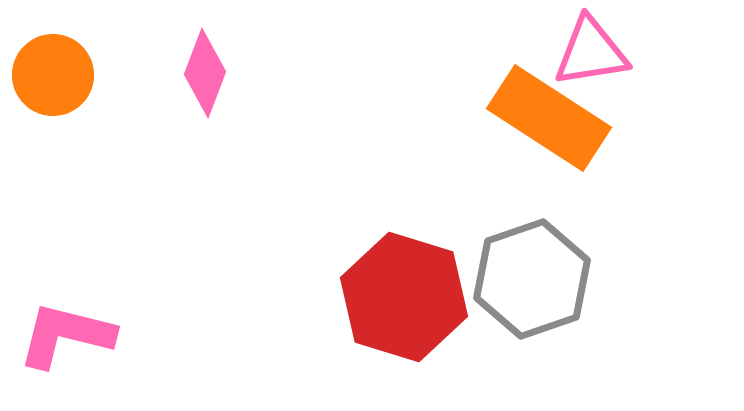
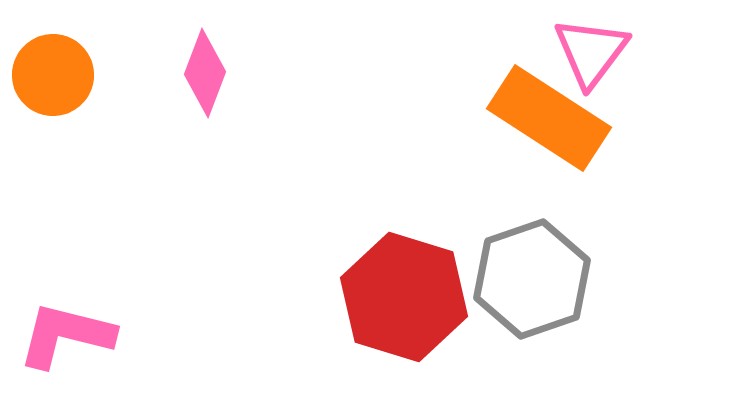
pink triangle: rotated 44 degrees counterclockwise
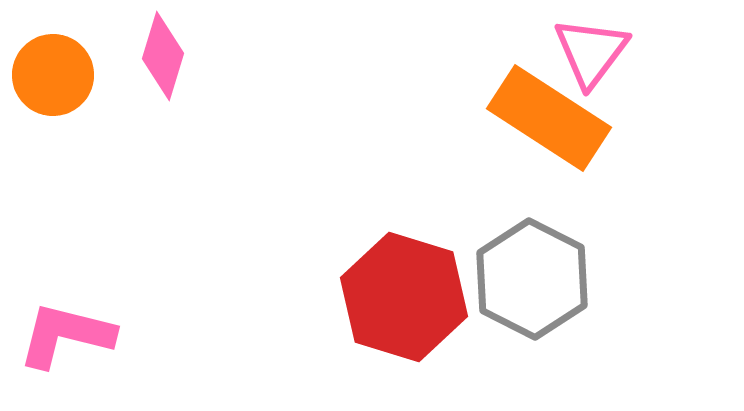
pink diamond: moved 42 px left, 17 px up; rotated 4 degrees counterclockwise
gray hexagon: rotated 14 degrees counterclockwise
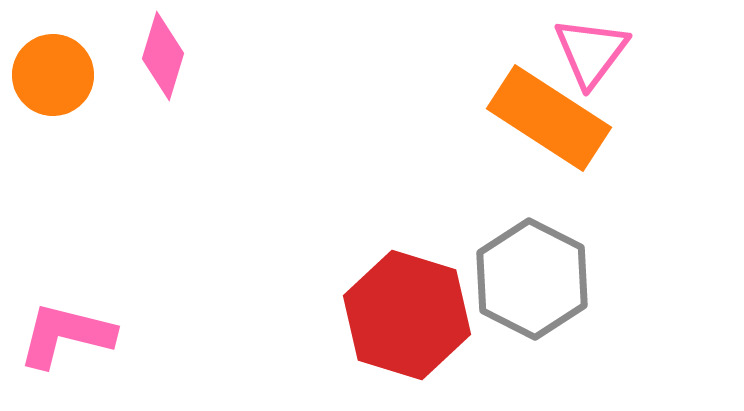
red hexagon: moved 3 px right, 18 px down
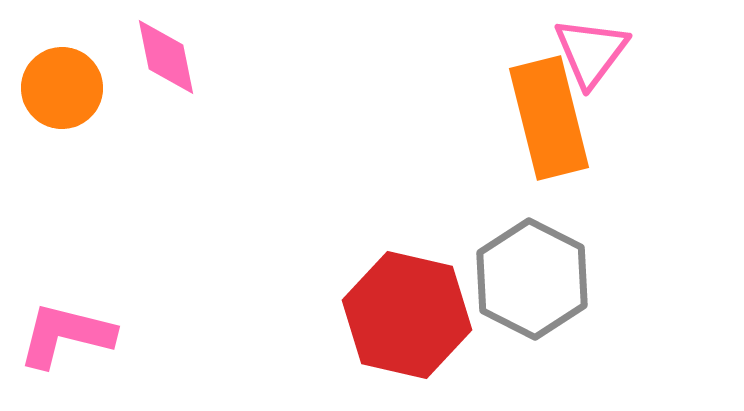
pink diamond: moved 3 px right, 1 px down; rotated 28 degrees counterclockwise
orange circle: moved 9 px right, 13 px down
orange rectangle: rotated 43 degrees clockwise
red hexagon: rotated 4 degrees counterclockwise
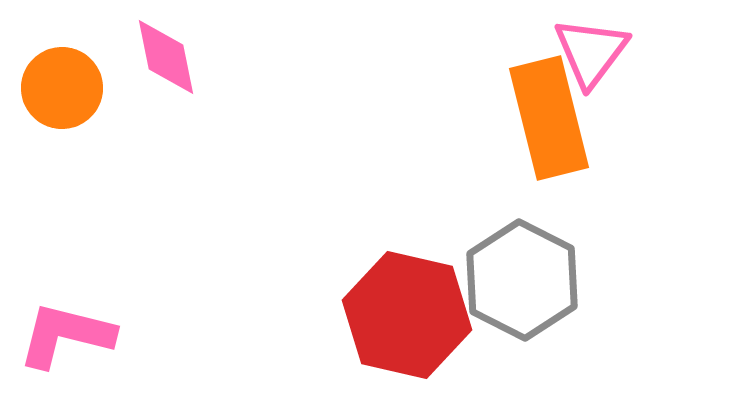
gray hexagon: moved 10 px left, 1 px down
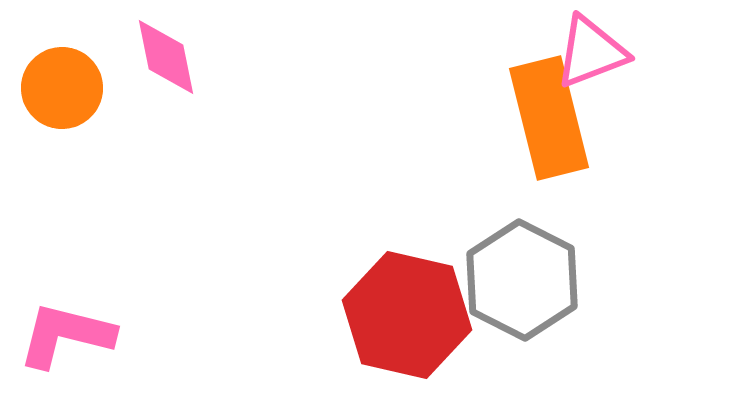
pink triangle: rotated 32 degrees clockwise
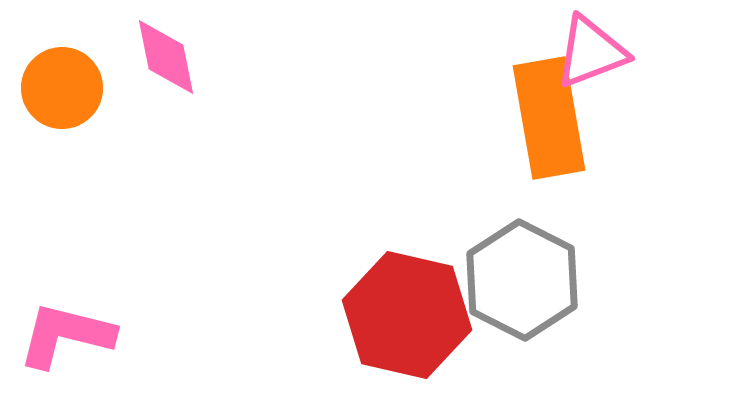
orange rectangle: rotated 4 degrees clockwise
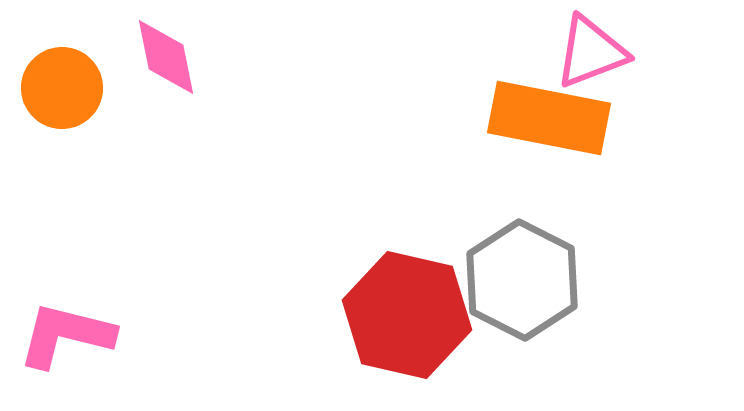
orange rectangle: rotated 69 degrees counterclockwise
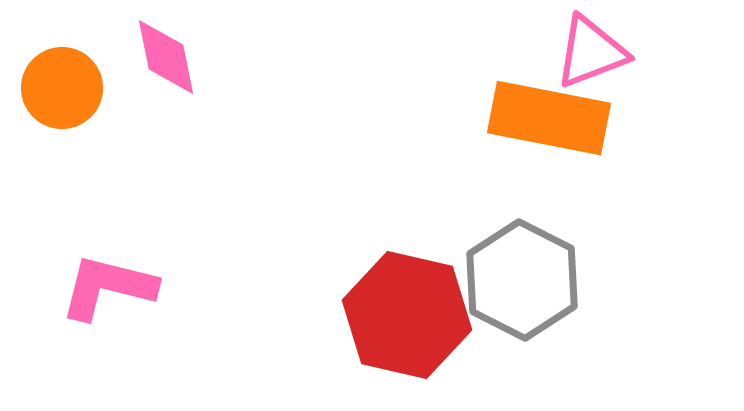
pink L-shape: moved 42 px right, 48 px up
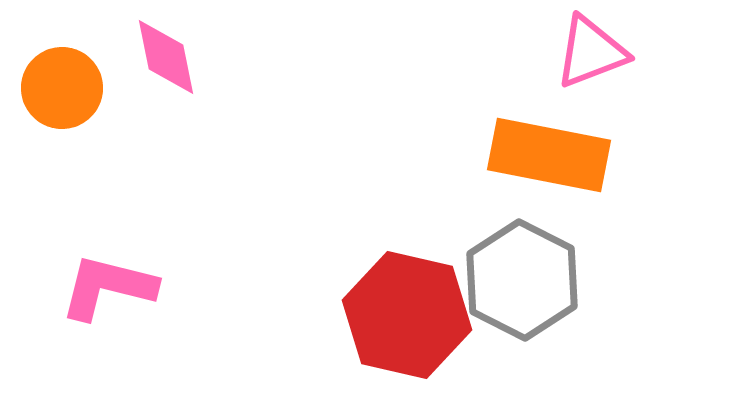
orange rectangle: moved 37 px down
